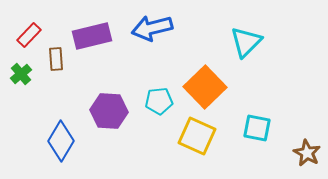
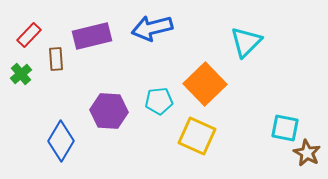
orange square: moved 3 px up
cyan square: moved 28 px right
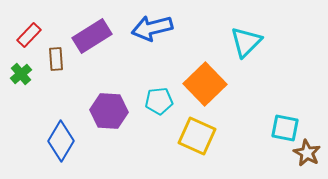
purple rectangle: rotated 18 degrees counterclockwise
